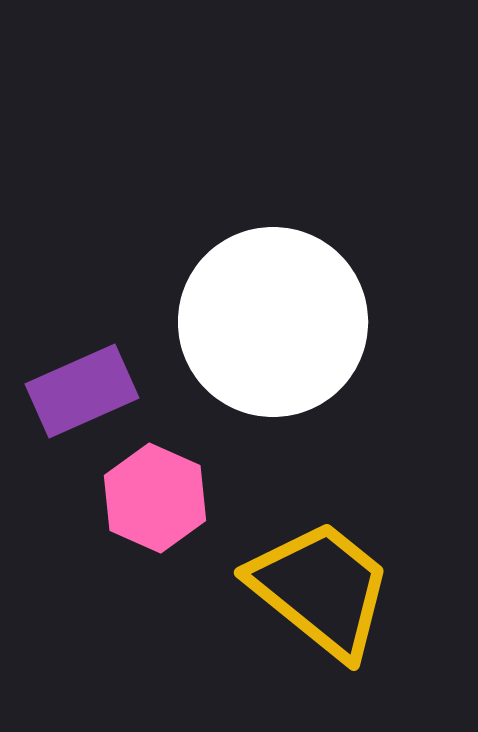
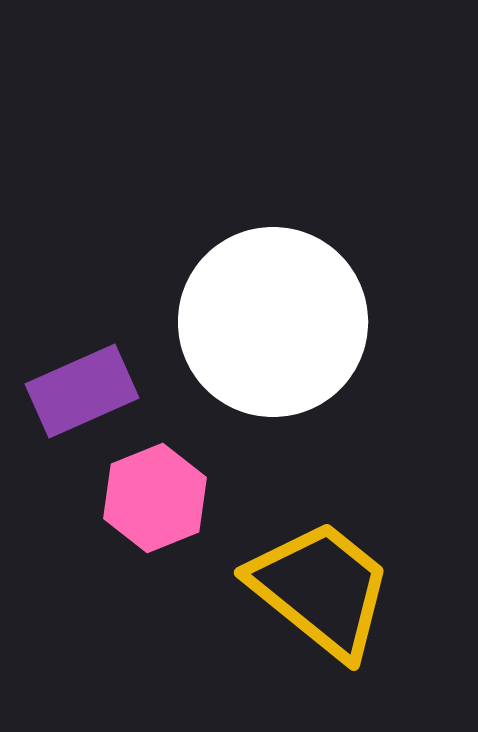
pink hexagon: rotated 14 degrees clockwise
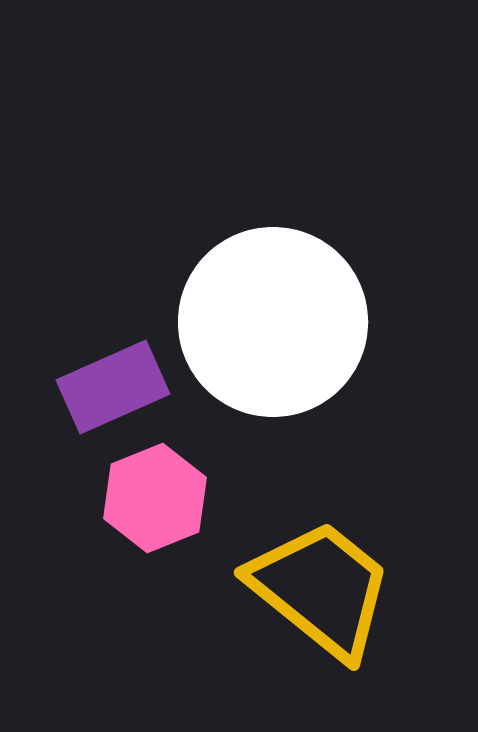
purple rectangle: moved 31 px right, 4 px up
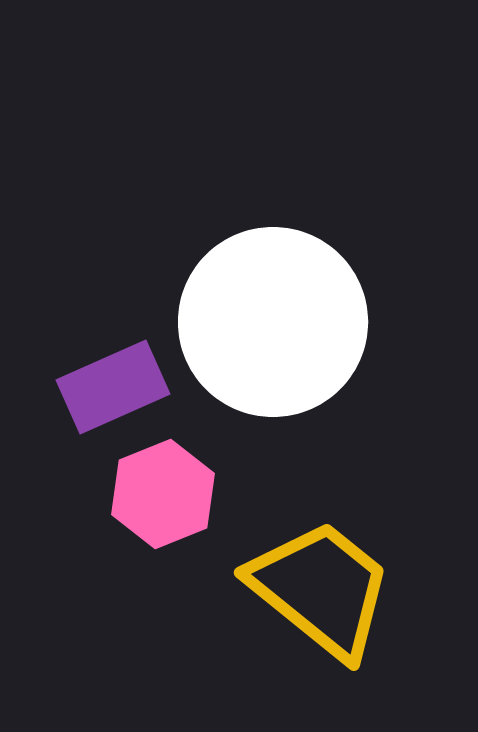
pink hexagon: moved 8 px right, 4 px up
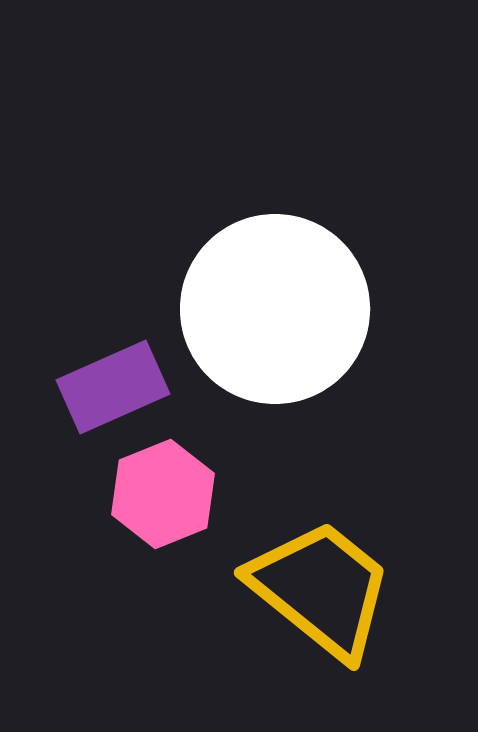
white circle: moved 2 px right, 13 px up
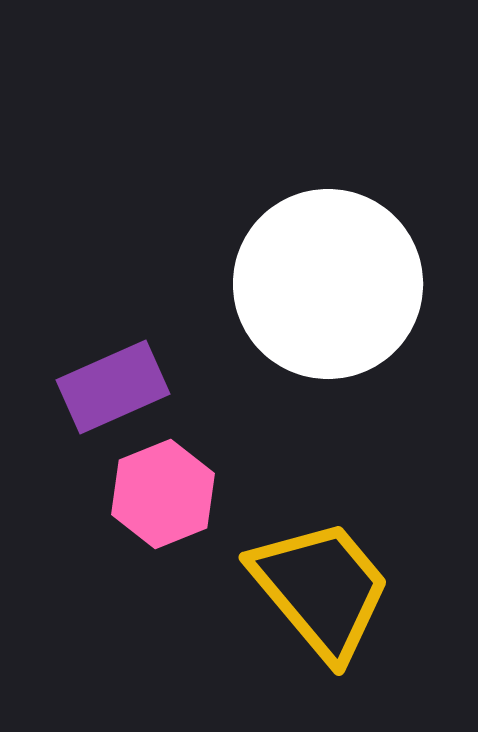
white circle: moved 53 px right, 25 px up
yellow trapezoid: rotated 11 degrees clockwise
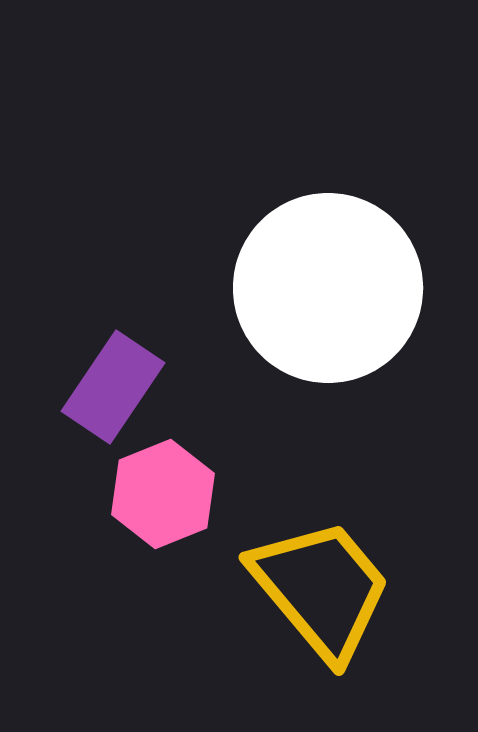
white circle: moved 4 px down
purple rectangle: rotated 32 degrees counterclockwise
